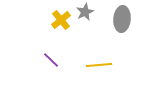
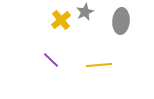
gray ellipse: moved 1 px left, 2 px down
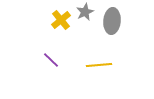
gray ellipse: moved 9 px left
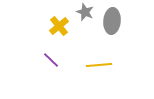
gray star: rotated 24 degrees counterclockwise
yellow cross: moved 2 px left, 6 px down
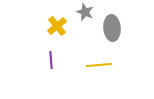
gray ellipse: moved 7 px down; rotated 10 degrees counterclockwise
yellow cross: moved 2 px left
purple line: rotated 42 degrees clockwise
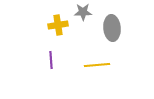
gray star: moved 2 px left; rotated 24 degrees counterclockwise
yellow cross: moved 1 px right, 1 px up; rotated 30 degrees clockwise
yellow line: moved 2 px left
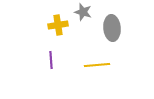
gray star: rotated 18 degrees clockwise
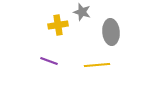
gray star: moved 1 px left
gray ellipse: moved 1 px left, 4 px down
purple line: moved 2 px left, 1 px down; rotated 66 degrees counterclockwise
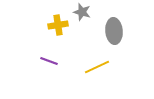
gray ellipse: moved 3 px right, 1 px up
yellow line: moved 2 px down; rotated 20 degrees counterclockwise
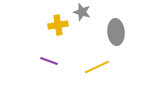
gray ellipse: moved 2 px right, 1 px down
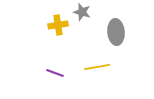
purple line: moved 6 px right, 12 px down
yellow line: rotated 15 degrees clockwise
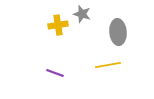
gray star: moved 2 px down
gray ellipse: moved 2 px right
yellow line: moved 11 px right, 2 px up
